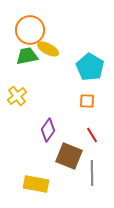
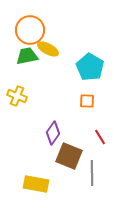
yellow cross: rotated 30 degrees counterclockwise
purple diamond: moved 5 px right, 3 px down
red line: moved 8 px right, 2 px down
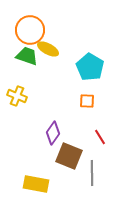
green trapezoid: rotated 30 degrees clockwise
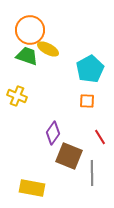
cyan pentagon: moved 2 px down; rotated 12 degrees clockwise
yellow rectangle: moved 4 px left, 4 px down
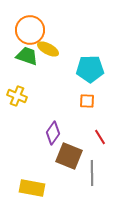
cyan pentagon: rotated 28 degrees clockwise
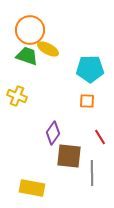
brown square: rotated 16 degrees counterclockwise
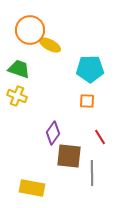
yellow ellipse: moved 2 px right, 4 px up
green trapezoid: moved 8 px left, 13 px down
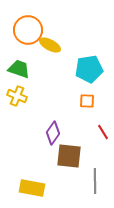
orange circle: moved 2 px left
cyan pentagon: moved 1 px left; rotated 8 degrees counterclockwise
red line: moved 3 px right, 5 px up
gray line: moved 3 px right, 8 px down
